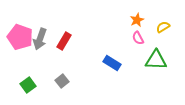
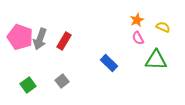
yellow semicircle: rotated 56 degrees clockwise
blue rectangle: moved 3 px left; rotated 12 degrees clockwise
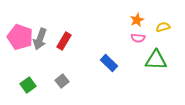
yellow semicircle: rotated 40 degrees counterclockwise
pink semicircle: rotated 56 degrees counterclockwise
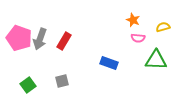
orange star: moved 4 px left; rotated 24 degrees counterclockwise
pink pentagon: moved 1 px left, 1 px down
blue rectangle: rotated 24 degrees counterclockwise
gray square: rotated 24 degrees clockwise
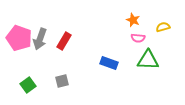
green triangle: moved 8 px left
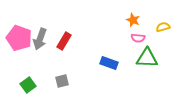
green triangle: moved 1 px left, 2 px up
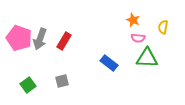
yellow semicircle: rotated 64 degrees counterclockwise
blue rectangle: rotated 18 degrees clockwise
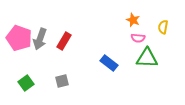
green square: moved 2 px left, 2 px up
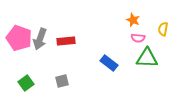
yellow semicircle: moved 2 px down
red rectangle: moved 2 px right; rotated 54 degrees clockwise
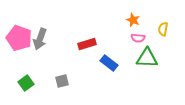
red rectangle: moved 21 px right, 3 px down; rotated 12 degrees counterclockwise
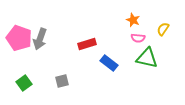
yellow semicircle: rotated 24 degrees clockwise
green triangle: rotated 10 degrees clockwise
green square: moved 2 px left
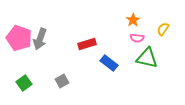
orange star: rotated 16 degrees clockwise
pink semicircle: moved 1 px left
gray square: rotated 16 degrees counterclockwise
